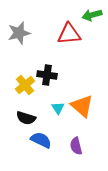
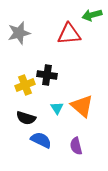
yellow cross: rotated 18 degrees clockwise
cyan triangle: moved 1 px left
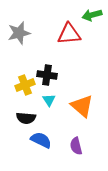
cyan triangle: moved 8 px left, 8 px up
black semicircle: rotated 12 degrees counterclockwise
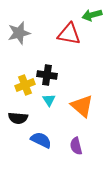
red triangle: rotated 15 degrees clockwise
black semicircle: moved 8 px left
